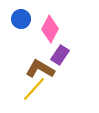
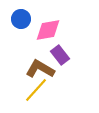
pink diamond: moved 2 px left, 1 px down; rotated 52 degrees clockwise
purple rectangle: rotated 72 degrees counterclockwise
yellow line: moved 2 px right, 1 px down
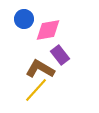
blue circle: moved 3 px right
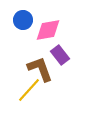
blue circle: moved 1 px left, 1 px down
brown L-shape: rotated 40 degrees clockwise
yellow line: moved 7 px left
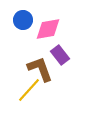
pink diamond: moved 1 px up
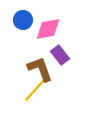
yellow line: moved 6 px right
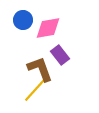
pink diamond: moved 1 px up
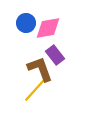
blue circle: moved 3 px right, 3 px down
purple rectangle: moved 5 px left
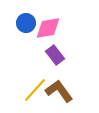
brown L-shape: moved 19 px right, 22 px down; rotated 16 degrees counterclockwise
